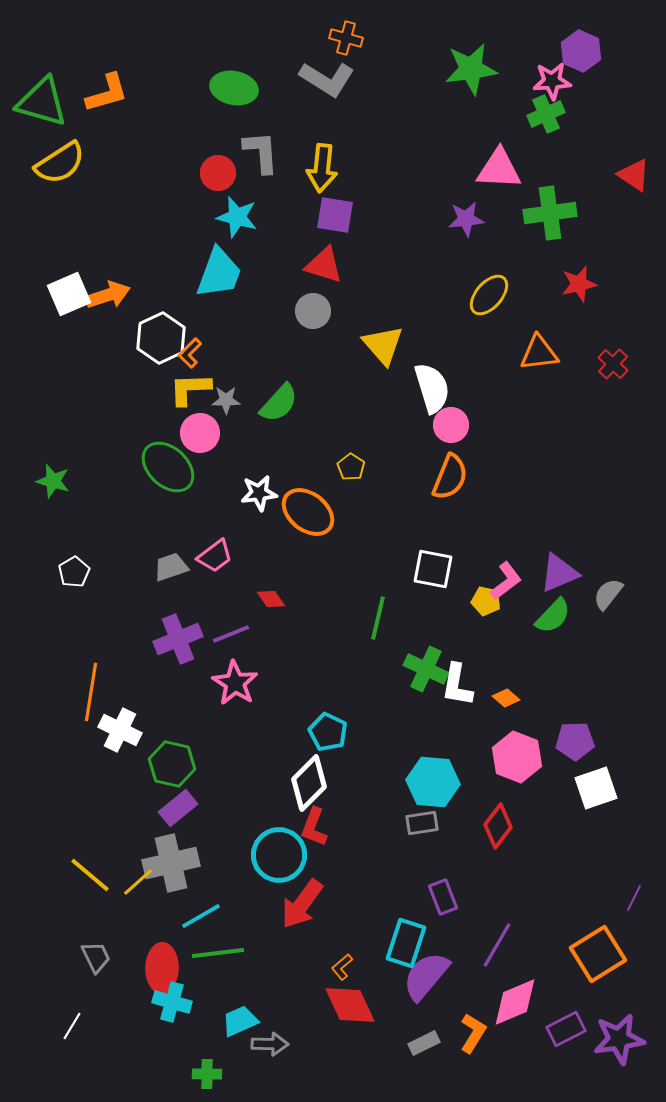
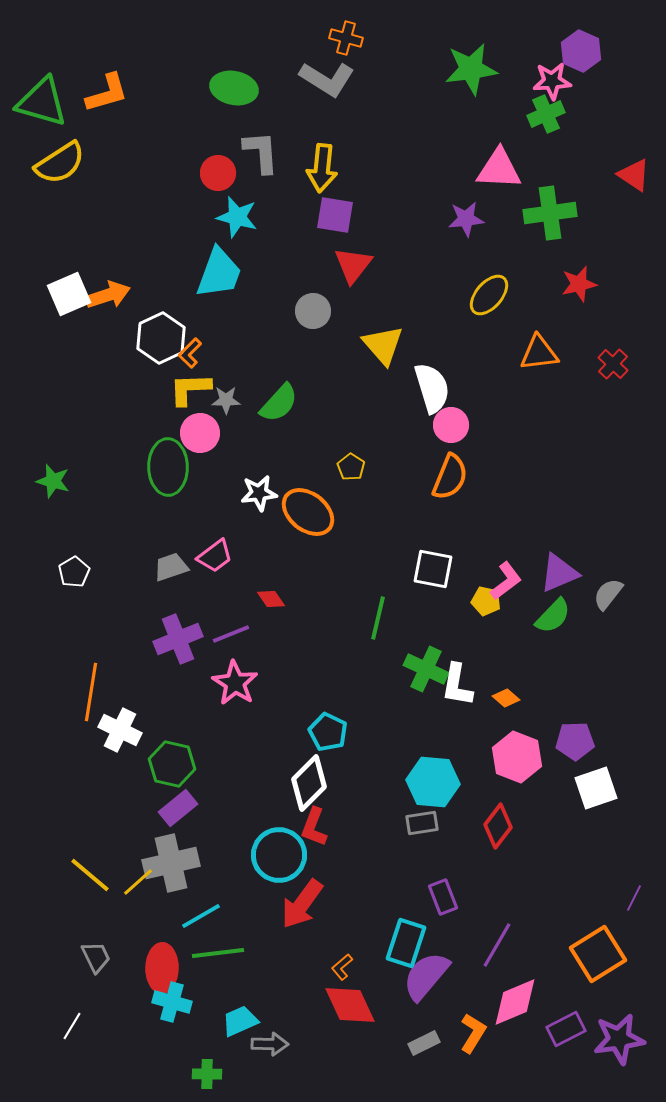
red triangle at (324, 265): moved 29 px right; rotated 51 degrees clockwise
green ellipse at (168, 467): rotated 46 degrees clockwise
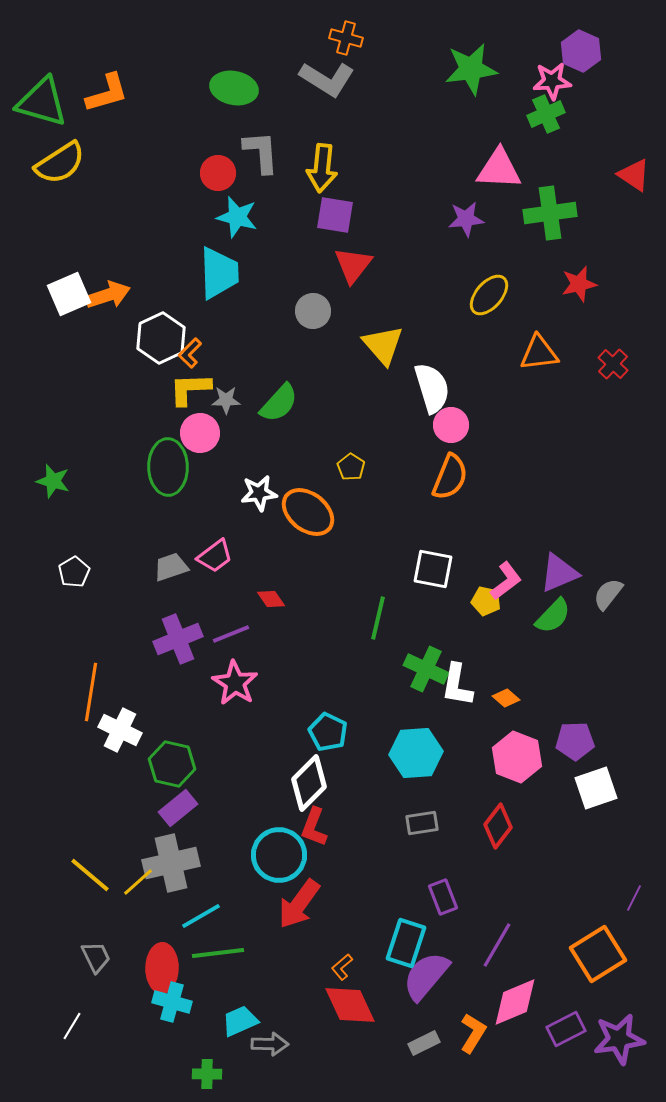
cyan trapezoid at (219, 273): rotated 22 degrees counterclockwise
cyan hexagon at (433, 782): moved 17 px left, 29 px up; rotated 9 degrees counterclockwise
red arrow at (302, 904): moved 3 px left
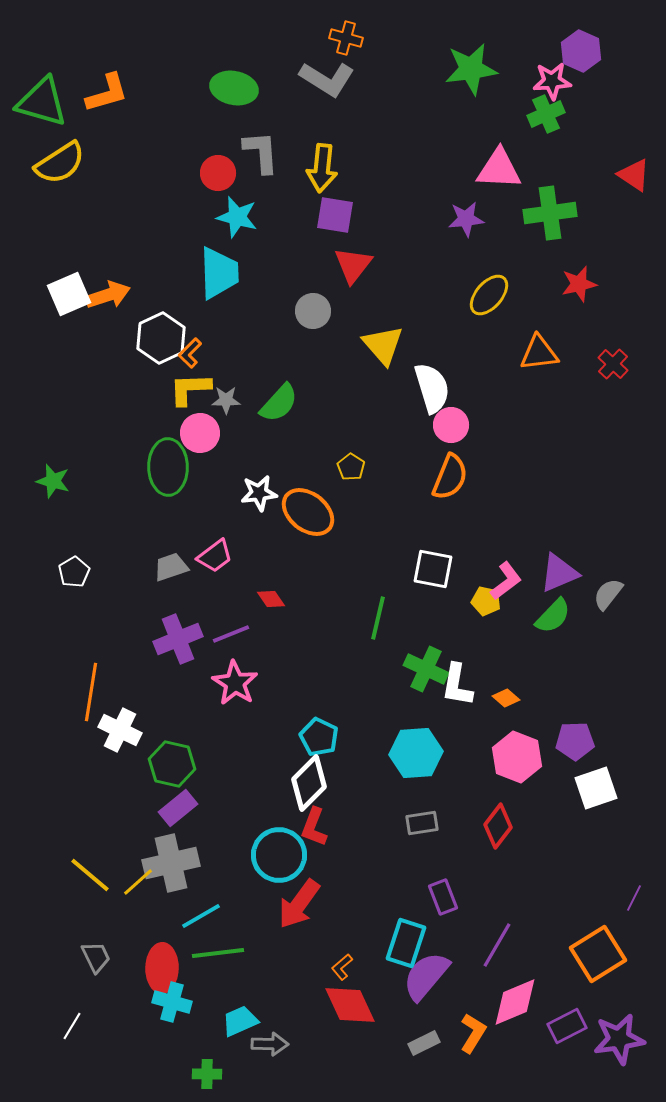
cyan pentagon at (328, 732): moved 9 px left, 5 px down
purple rectangle at (566, 1029): moved 1 px right, 3 px up
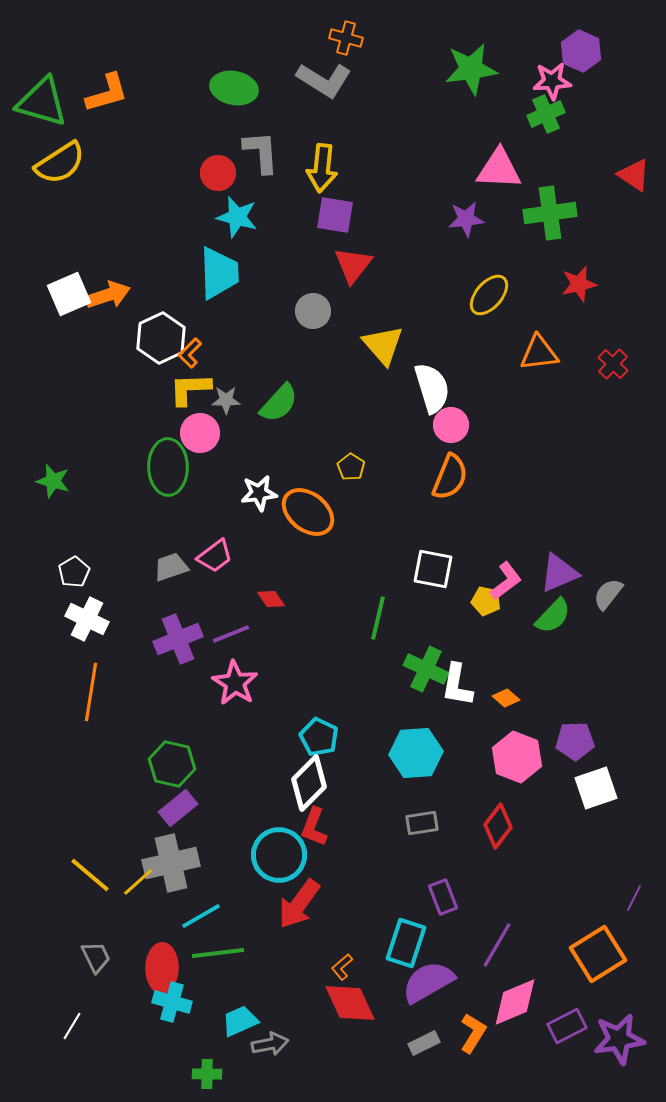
gray L-shape at (327, 79): moved 3 px left, 1 px down
white cross at (120, 730): moved 33 px left, 111 px up
purple semicircle at (426, 976): moved 2 px right, 6 px down; rotated 20 degrees clockwise
red diamond at (350, 1005): moved 2 px up
gray arrow at (270, 1044): rotated 12 degrees counterclockwise
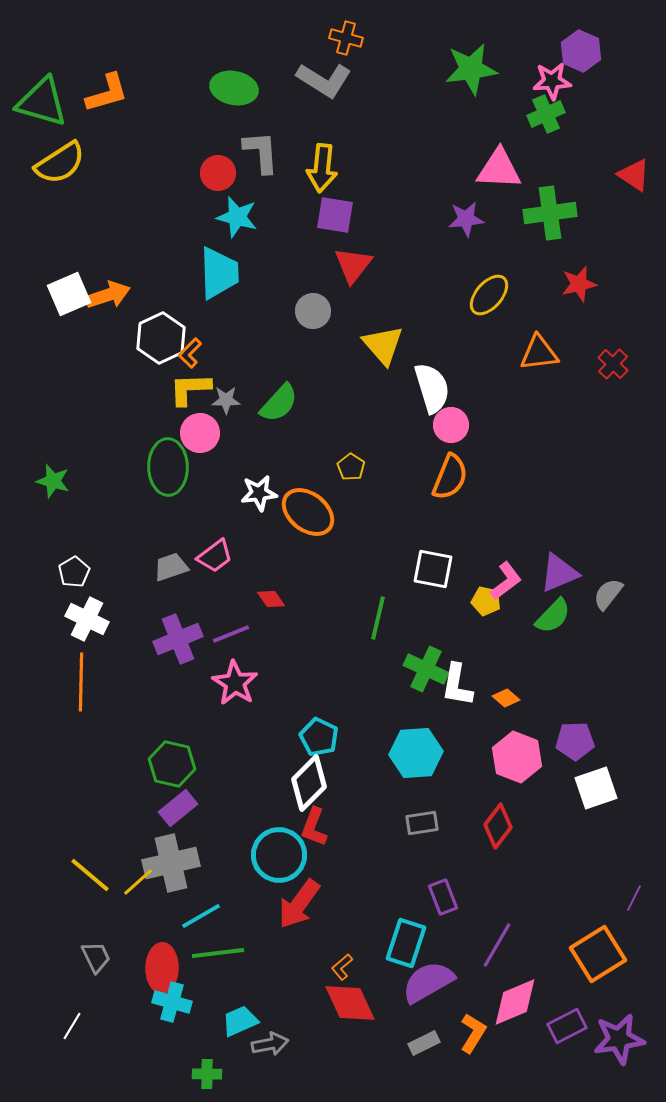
orange line at (91, 692): moved 10 px left, 10 px up; rotated 8 degrees counterclockwise
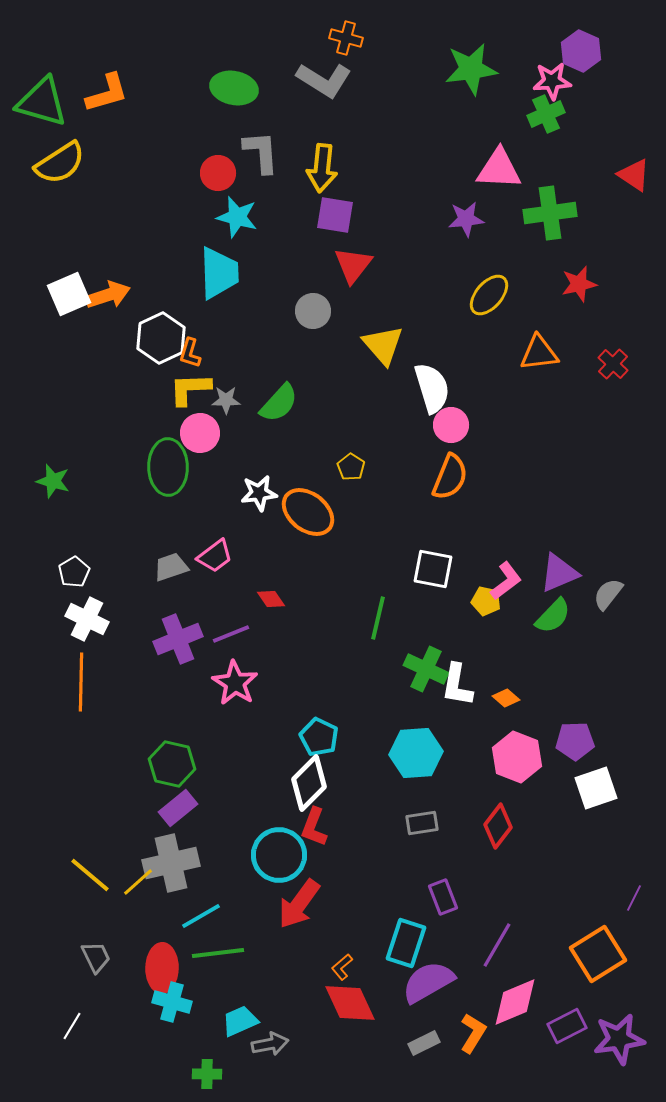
orange L-shape at (190, 353): rotated 28 degrees counterclockwise
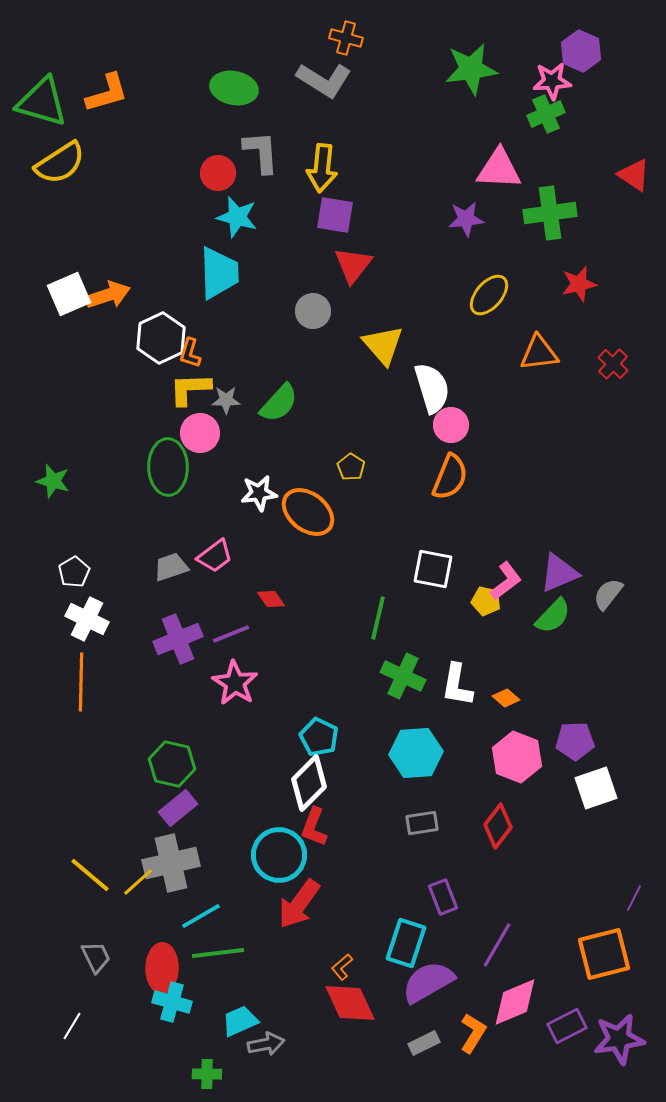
green cross at (426, 669): moved 23 px left, 7 px down
orange square at (598, 954): moved 6 px right; rotated 18 degrees clockwise
gray arrow at (270, 1044): moved 4 px left
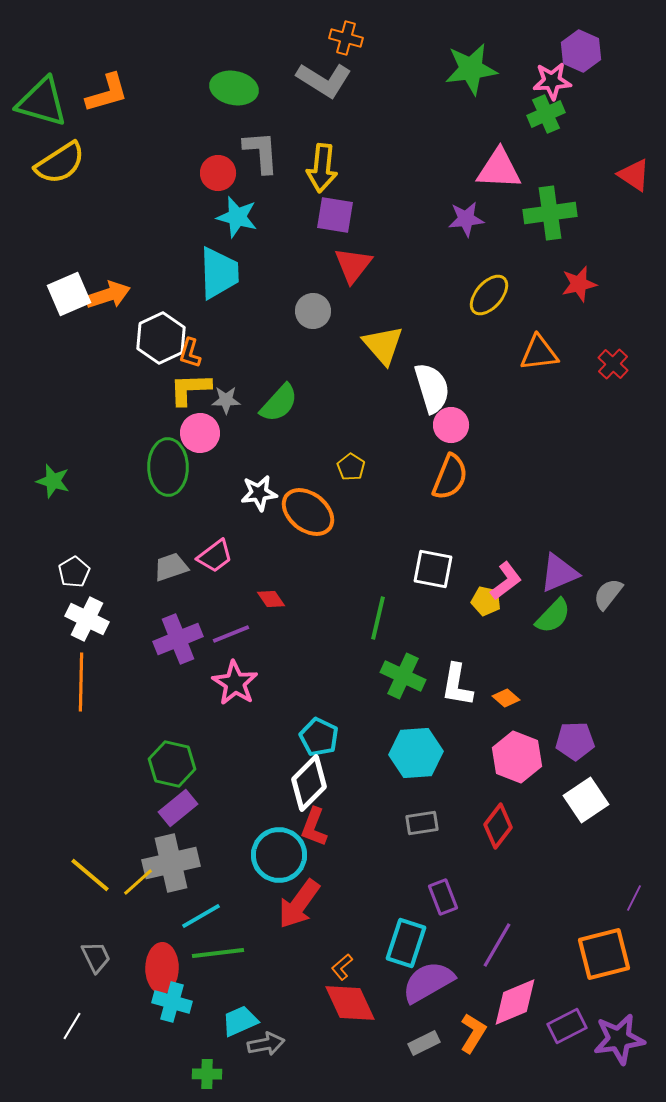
white square at (596, 788): moved 10 px left, 12 px down; rotated 15 degrees counterclockwise
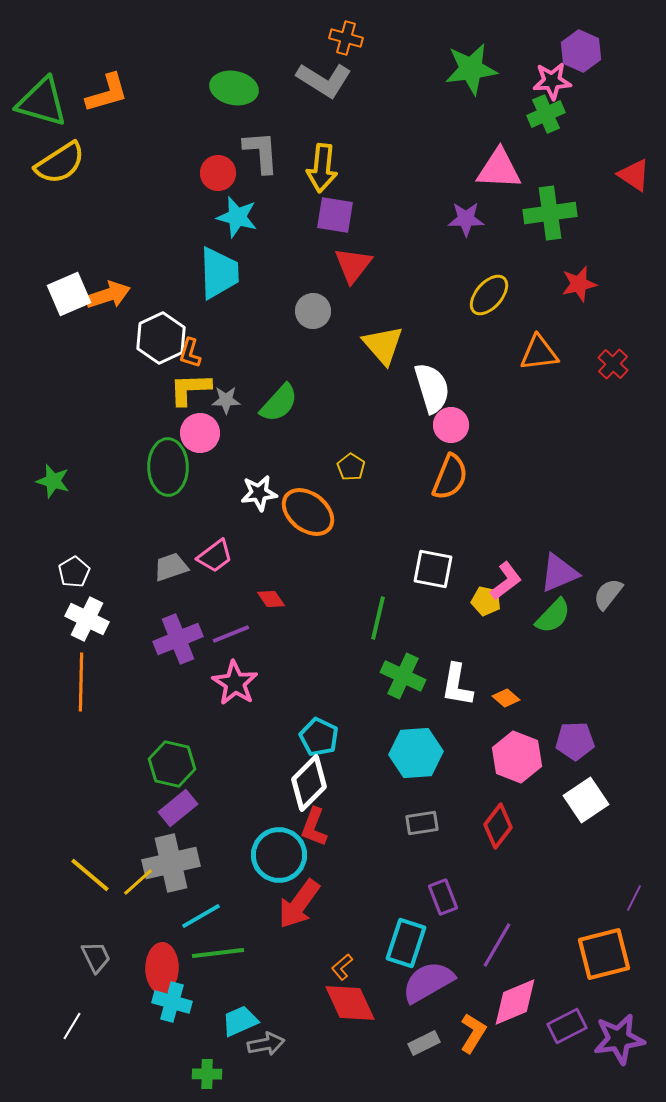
purple star at (466, 219): rotated 6 degrees clockwise
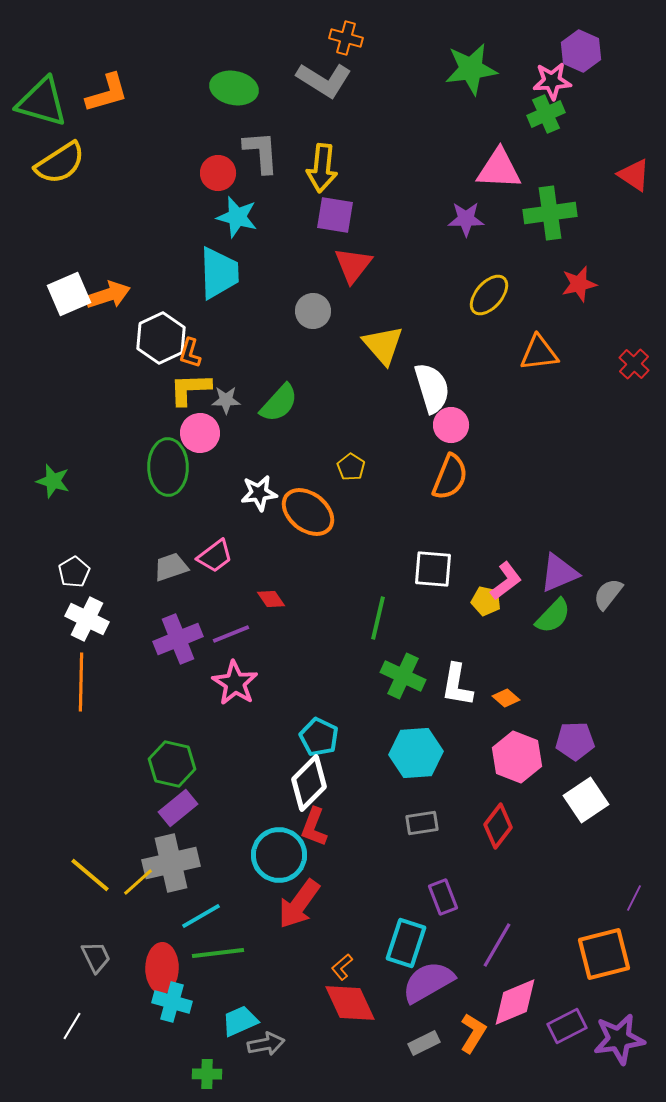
red cross at (613, 364): moved 21 px right
white square at (433, 569): rotated 6 degrees counterclockwise
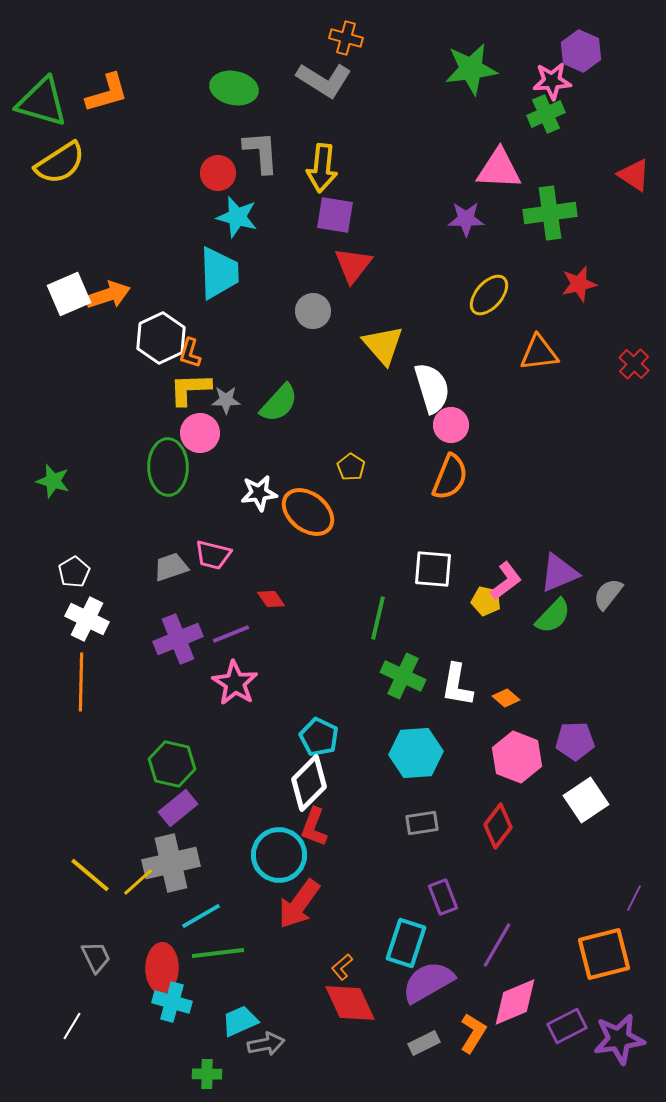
pink trapezoid at (215, 556): moved 2 px left, 1 px up; rotated 51 degrees clockwise
